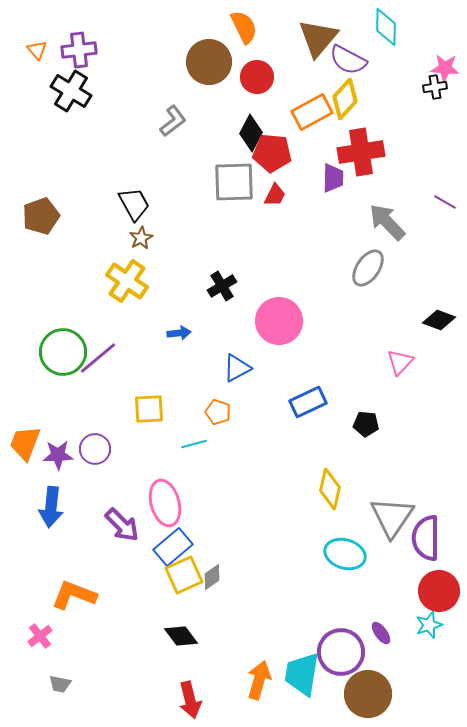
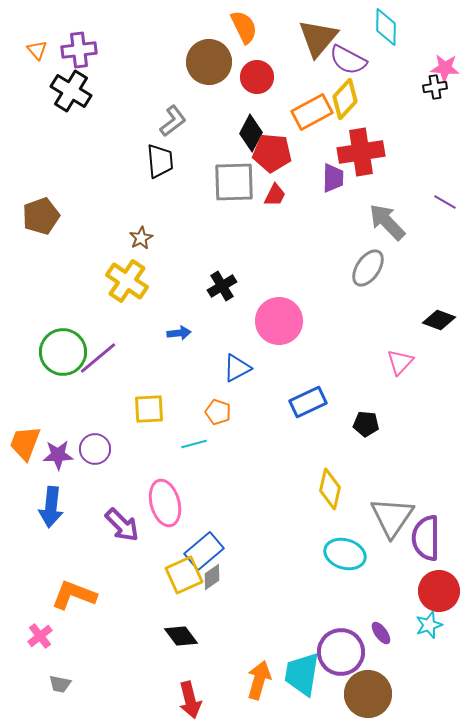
black trapezoid at (134, 204): moved 26 px right, 43 px up; rotated 24 degrees clockwise
blue rectangle at (173, 547): moved 31 px right, 4 px down
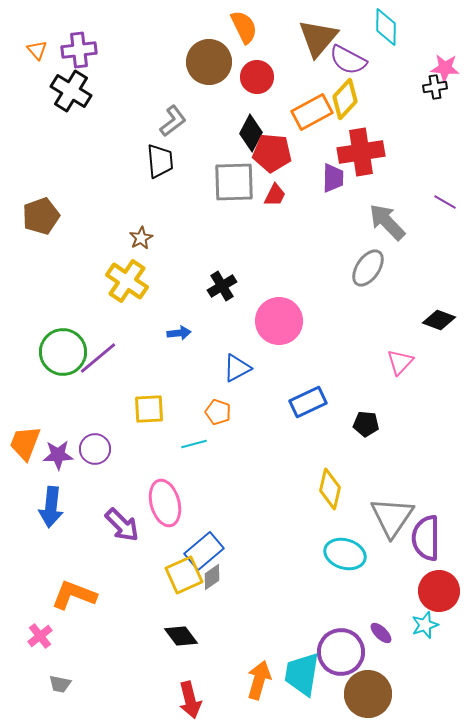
cyan star at (429, 625): moved 4 px left
purple ellipse at (381, 633): rotated 10 degrees counterclockwise
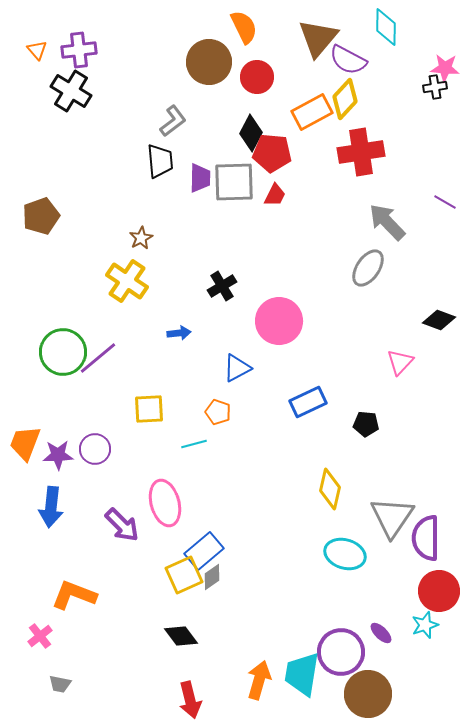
purple trapezoid at (333, 178): moved 133 px left
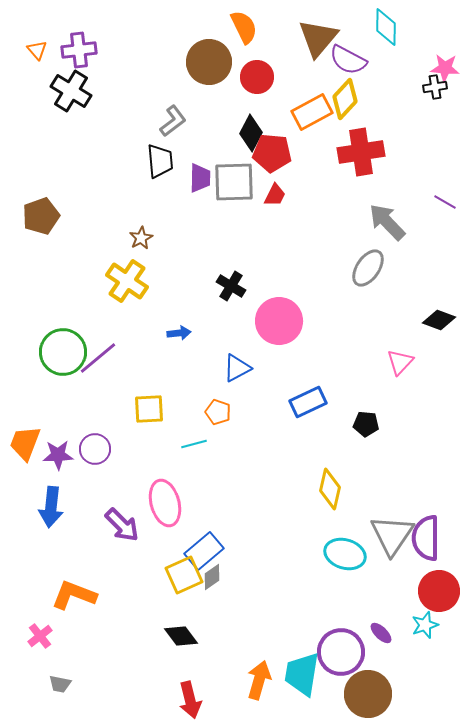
black cross at (222, 286): moved 9 px right; rotated 28 degrees counterclockwise
gray triangle at (392, 517): moved 18 px down
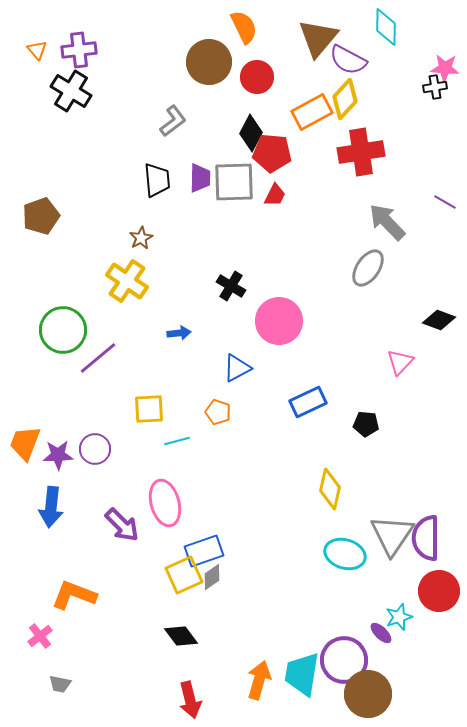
black trapezoid at (160, 161): moved 3 px left, 19 px down
green circle at (63, 352): moved 22 px up
cyan line at (194, 444): moved 17 px left, 3 px up
blue rectangle at (204, 551): rotated 21 degrees clockwise
cyan star at (425, 625): moved 26 px left, 8 px up
purple circle at (341, 652): moved 3 px right, 8 px down
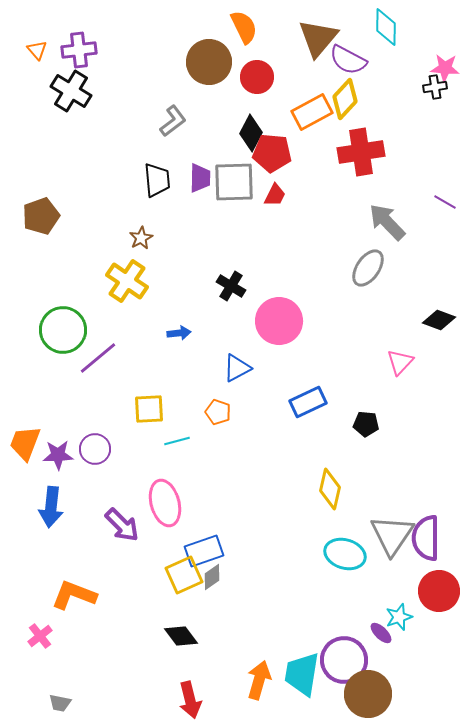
gray trapezoid at (60, 684): moved 19 px down
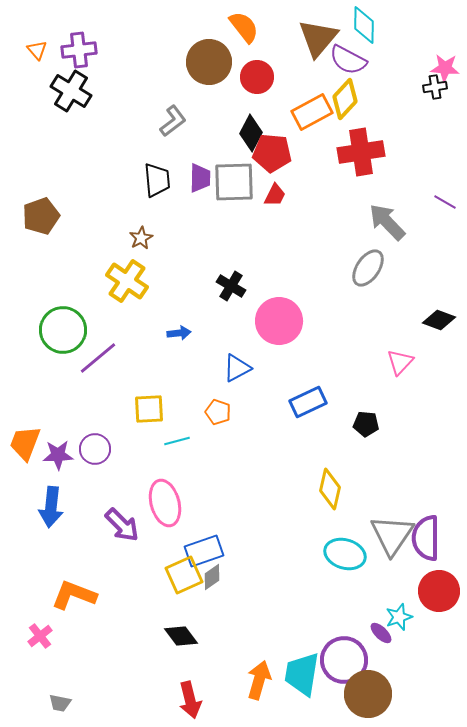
orange semicircle at (244, 27): rotated 12 degrees counterclockwise
cyan diamond at (386, 27): moved 22 px left, 2 px up
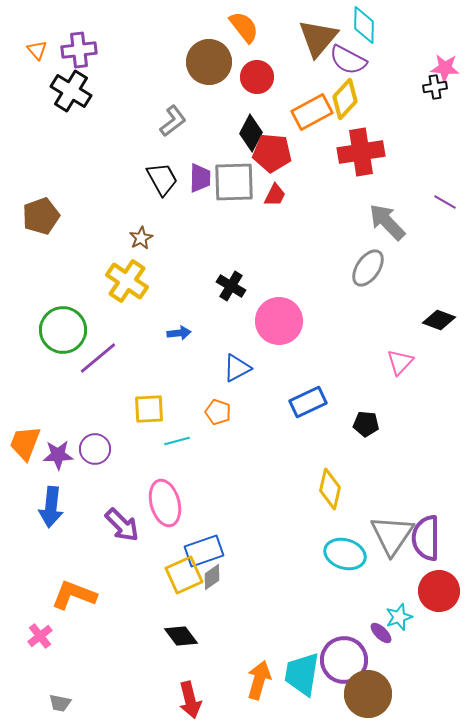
black trapezoid at (157, 180): moved 5 px right, 1 px up; rotated 24 degrees counterclockwise
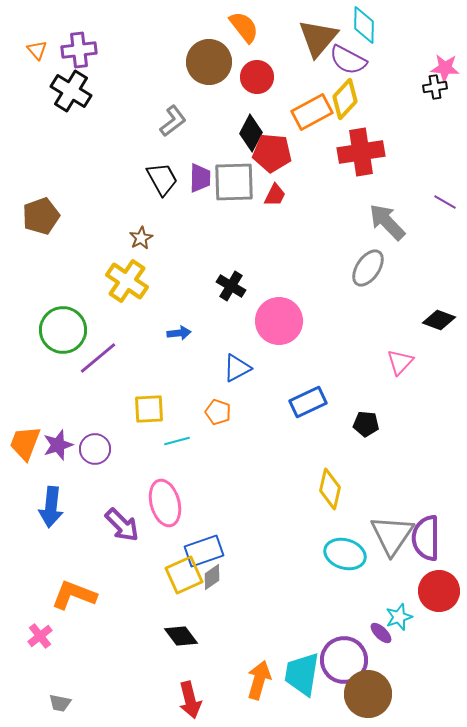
purple star at (58, 455): moved 10 px up; rotated 16 degrees counterclockwise
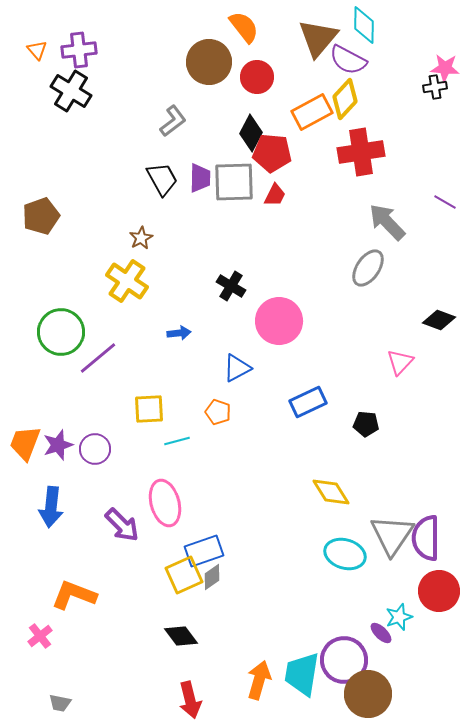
green circle at (63, 330): moved 2 px left, 2 px down
yellow diamond at (330, 489): moved 1 px right, 3 px down; rotated 45 degrees counterclockwise
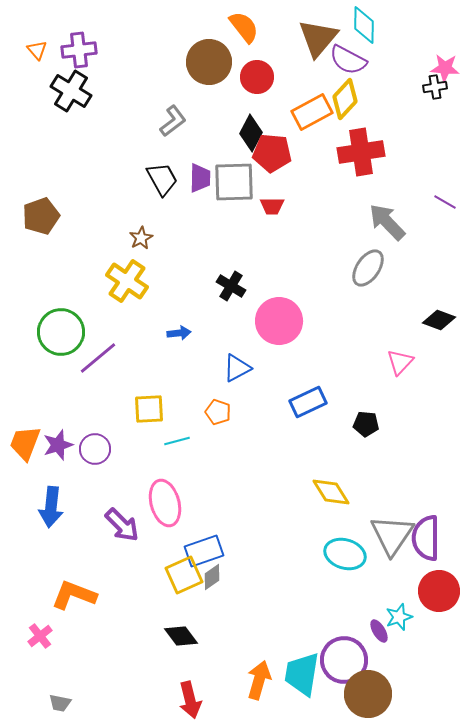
red trapezoid at (275, 195): moved 3 px left, 11 px down; rotated 65 degrees clockwise
purple ellipse at (381, 633): moved 2 px left, 2 px up; rotated 15 degrees clockwise
